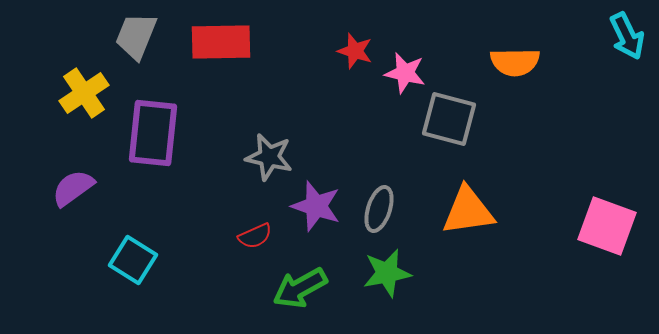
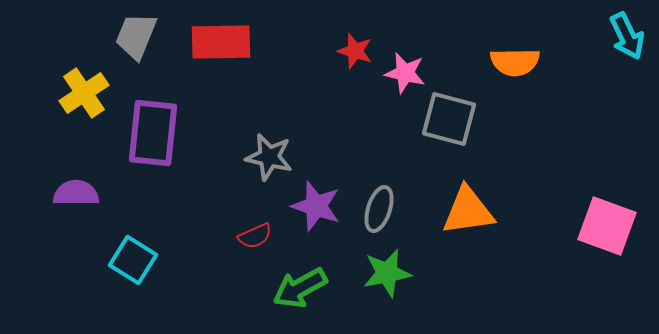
purple semicircle: moved 3 px right, 5 px down; rotated 36 degrees clockwise
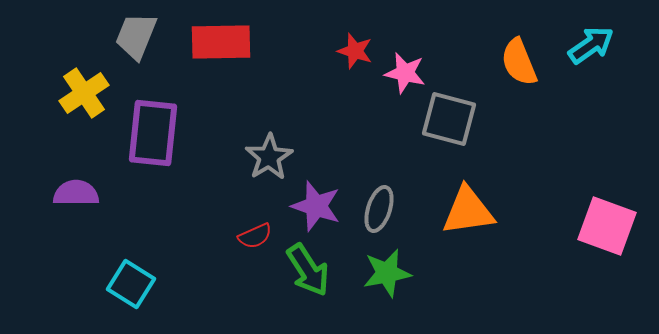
cyan arrow: moved 36 px left, 9 px down; rotated 99 degrees counterclockwise
orange semicircle: moved 4 px right; rotated 69 degrees clockwise
gray star: rotated 27 degrees clockwise
cyan square: moved 2 px left, 24 px down
green arrow: moved 8 px right, 18 px up; rotated 94 degrees counterclockwise
